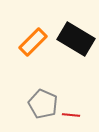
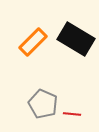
red line: moved 1 px right, 1 px up
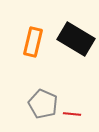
orange rectangle: rotated 32 degrees counterclockwise
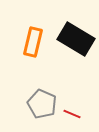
gray pentagon: moved 1 px left
red line: rotated 18 degrees clockwise
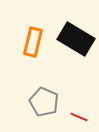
gray pentagon: moved 2 px right, 2 px up
red line: moved 7 px right, 3 px down
